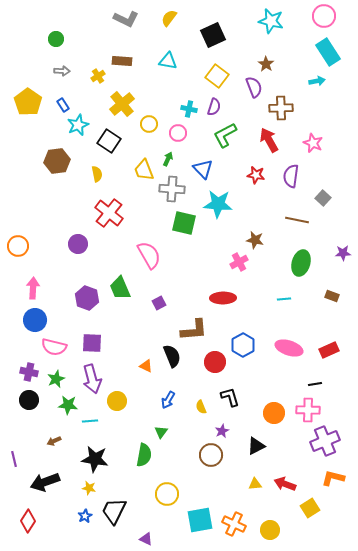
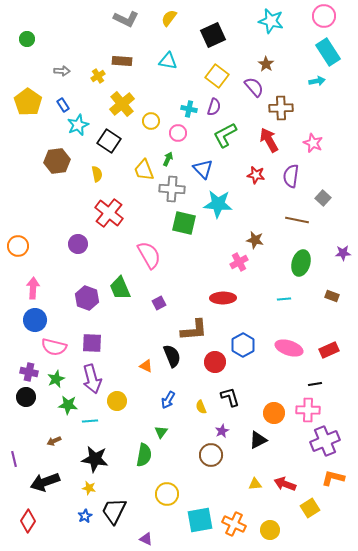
green circle at (56, 39): moved 29 px left
purple semicircle at (254, 87): rotated 20 degrees counterclockwise
yellow circle at (149, 124): moved 2 px right, 3 px up
black circle at (29, 400): moved 3 px left, 3 px up
black triangle at (256, 446): moved 2 px right, 6 px up
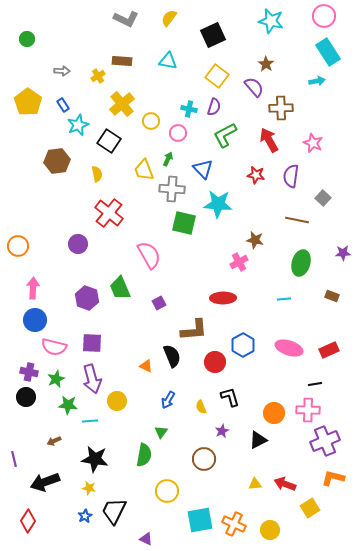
brown circle at (211, 455): moved 7 px left, 4 px down
yellow circle at (167, 494): moved 3 px up
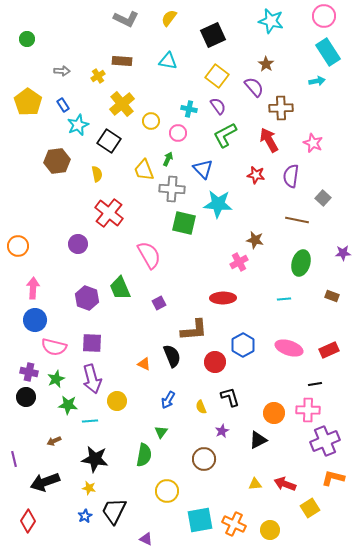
purple semicircle at (214, 107): moved 4 px right, 1 px up; rotated 54 degrees counterclockwise
orange triangle at (146, 366): moved 2 px left, 2 px up
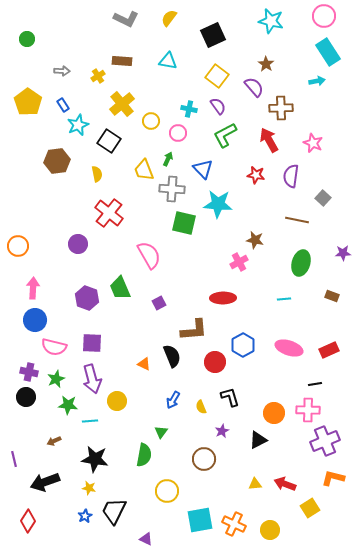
blue arrow at (168, 400): moved 5 px right
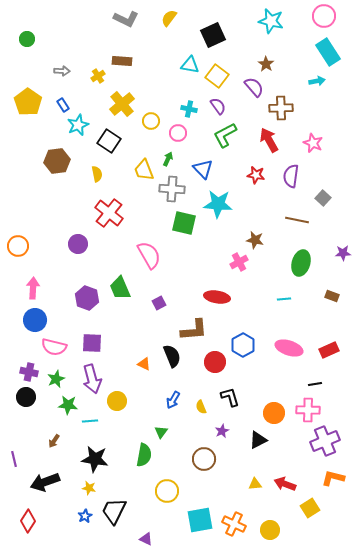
cyan triangle at (168, 61): moved 22 px right, 4 px down
red ellipse at (223, 298): moved 6 px left, 1 px up; rotated 10 degrees clockwise
brown arrow at (54, 441): rotated 32 degrees counterclockwise
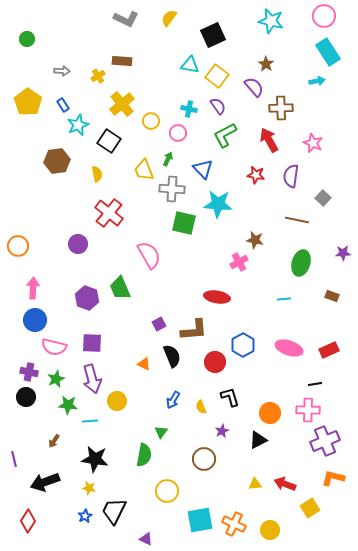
purple square at (159, 303): moved 21 px down
orange circle at (274, 413): moved 4 px left
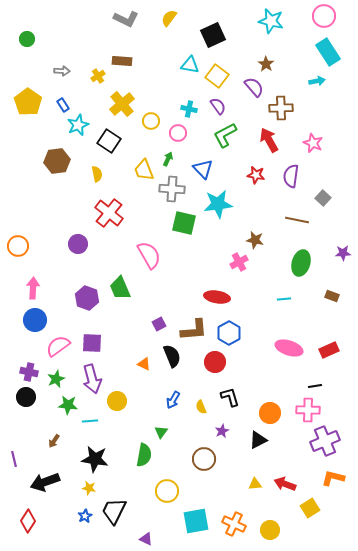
cyan star at (218, 204): rotated 12 degrees counterclockwise
blue hexagon at (243, 345): moved 14 px left, 12 px up
pink semicircle at (54, 347): moved 4 px right, 1 px up; rotated 130 degrees clockwise
black line at (315, 384): moved 2 px down
cyan square at (200, 520): moved 4 px left, 1 px down
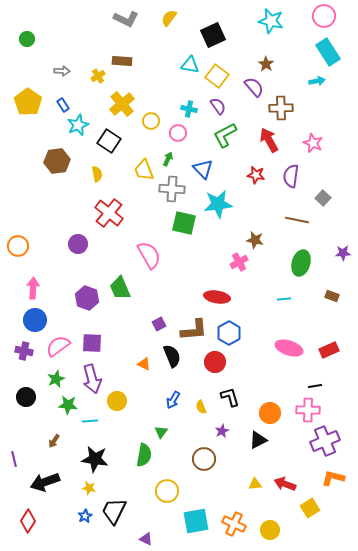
purple cross at (29, 372): moved 5 px left, 21 px up
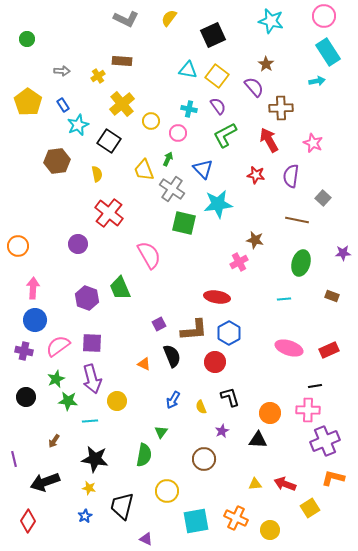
cyan triangle at (190, 65): moved 2 px left, 5 px down
gray cross at (172, 189): rotated 30 degrees clockwise
green star at (68, 405): moved 4 px up
black triangle at (258, 440): rotated 30 degrees clockwise
black trapezoid at (114, 511): moved 8 px right, 5 px up; rotated 12 degrees counterclockwise
orange cross at (234, 524): moved 2 px right, 6 px up
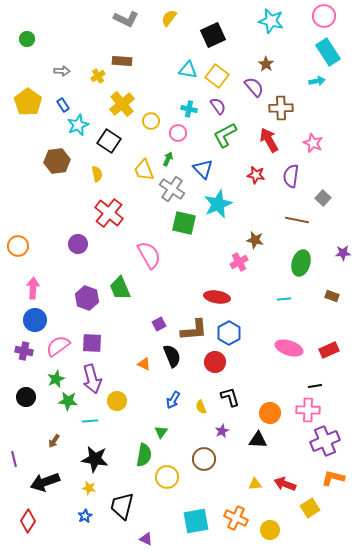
cyan star at (218, 204): rotated 16 degrees counterclockwise
yellow circle at (167, 491): moved 14 px up
